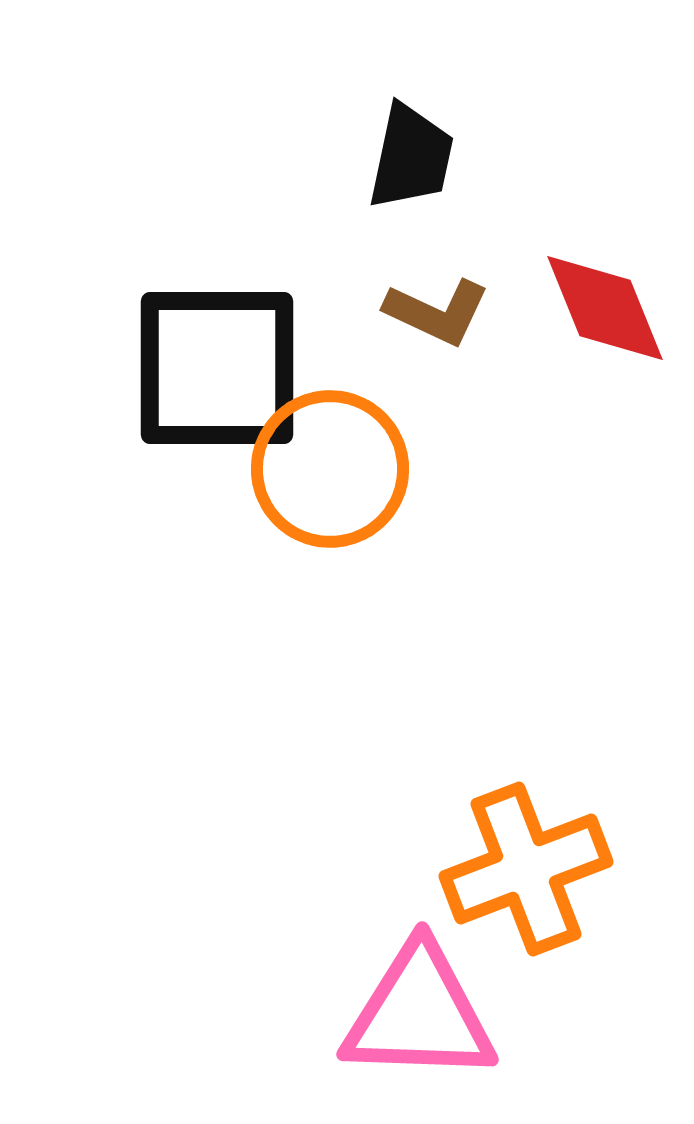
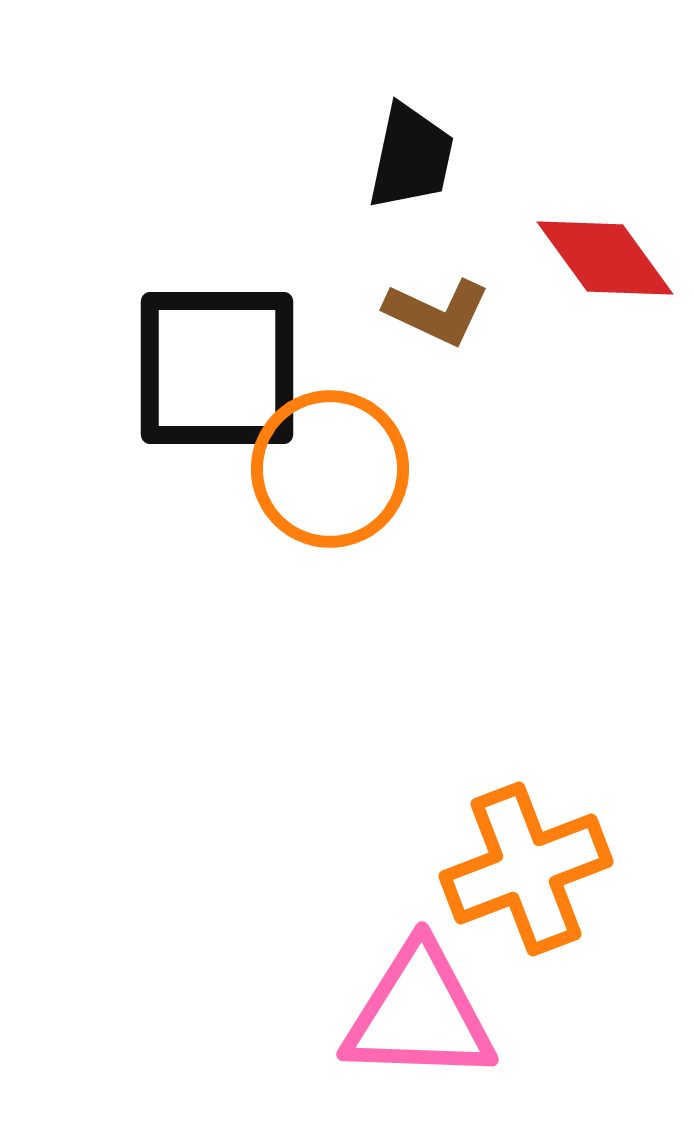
red diamond: moved 50 px up; rotated 14 degrees counterclockwise
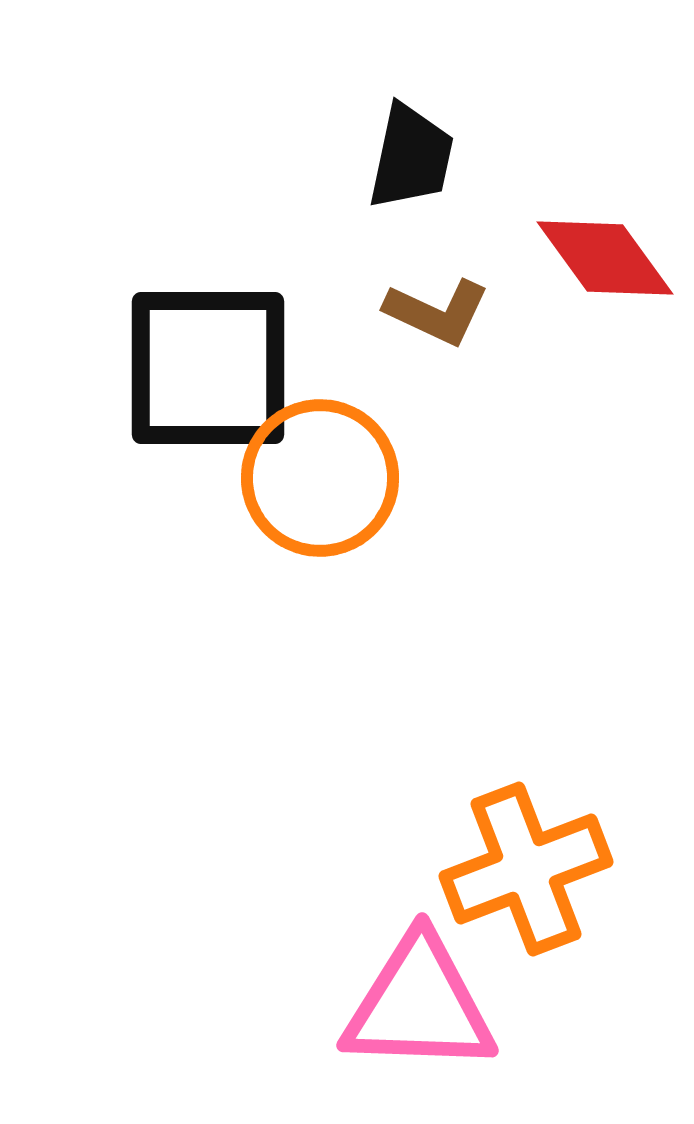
black square: moved 9 px left
orange circle: moved 10 px left, 9 px down
pink triangle: moved 9 px up
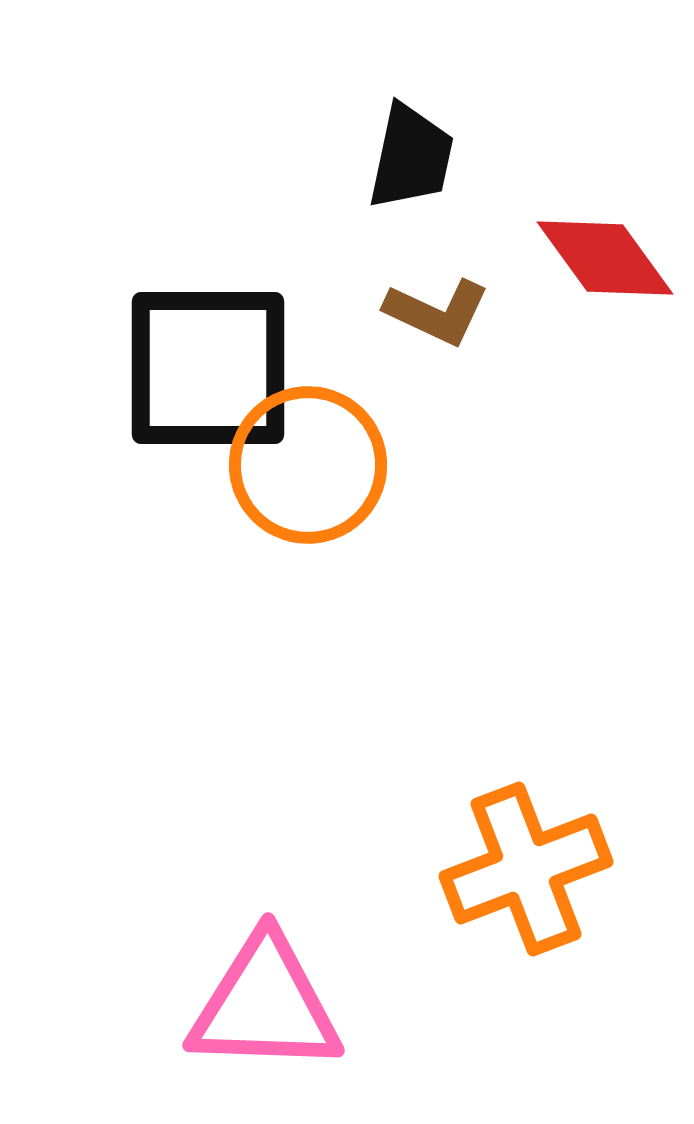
orange circle: moved 12 px left, 13 px up
pink triangle: moved 154 px left
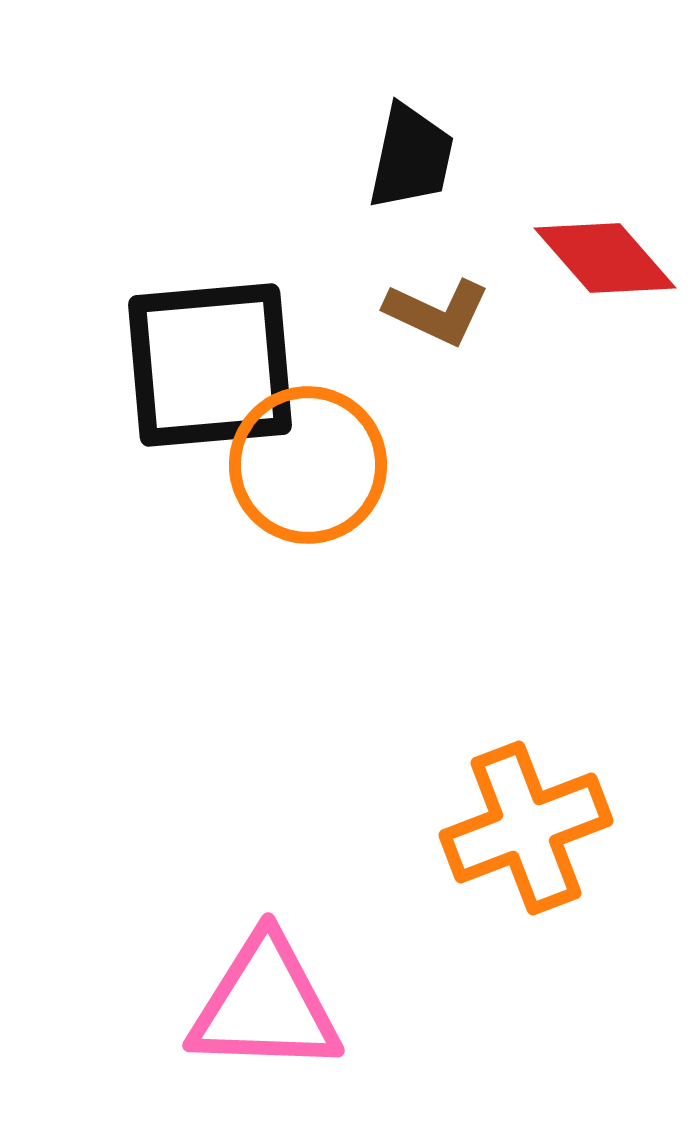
red diamond: rotated 5 degrees counterclockwise
black square: moved 2 px right, 3 px up; rotated 5 degrees counterclockwise
orange cross: moved 41 px up
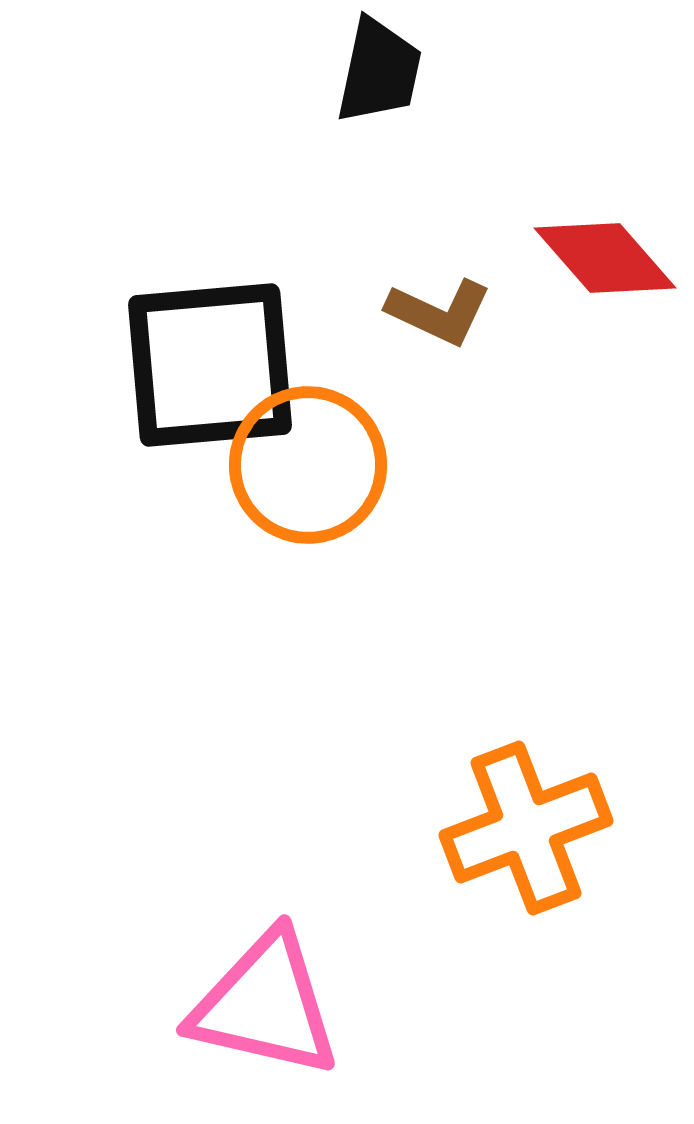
black trapezoid: moved 32 px left, 86 px up
brown L-shape: moved 2 px right
pink triangle: rotated 11 degrees clockwise
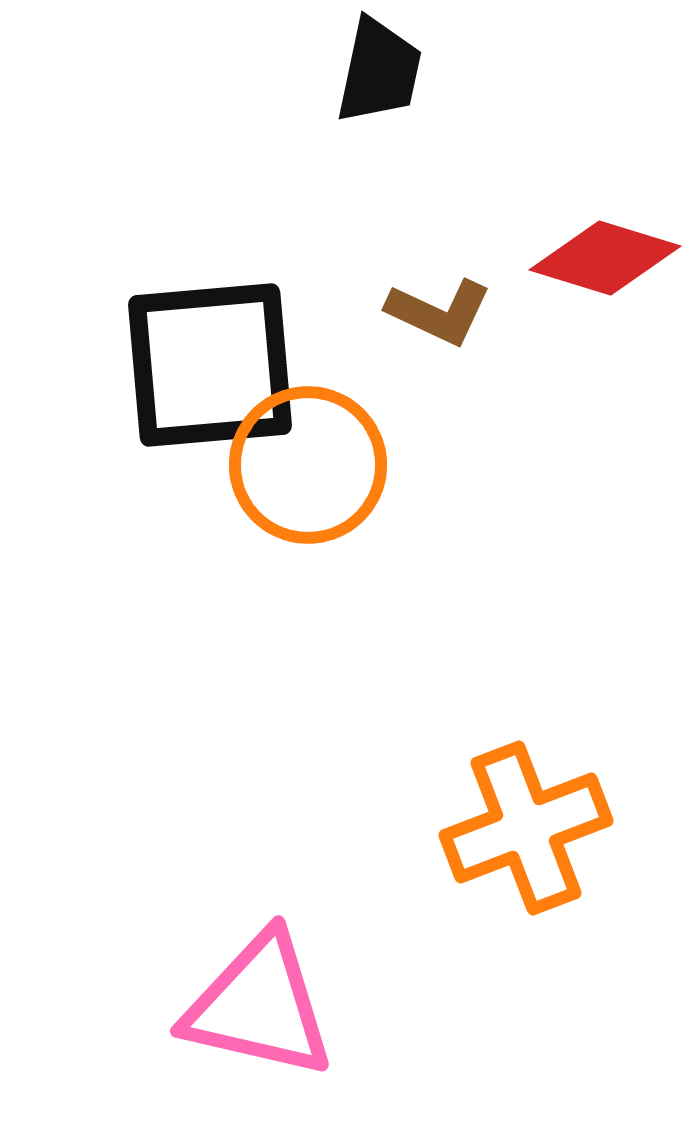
red diamond: rotated 32 degrees counterclockwise
pink triangle: moved 6 px left, 1 px down
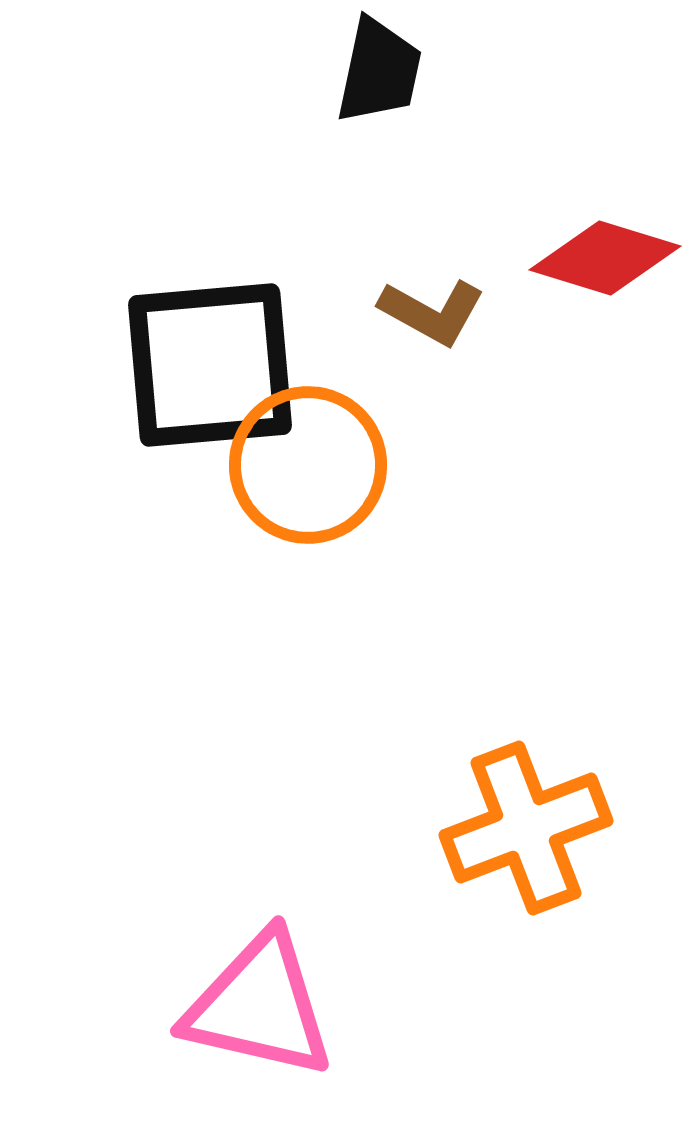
brown L-shape: moved 7 px left; rotated 4 degrees clockwise
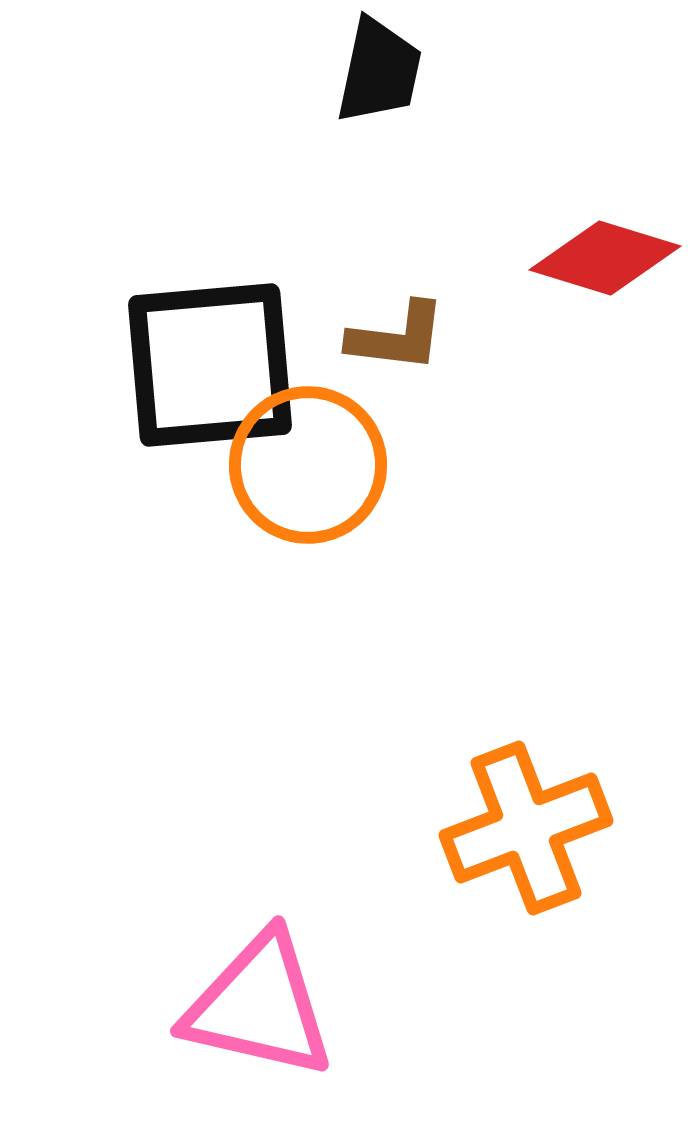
brown L-shape: moved 35 px left, 25 px down; rotated 22 degrees counterclockwise
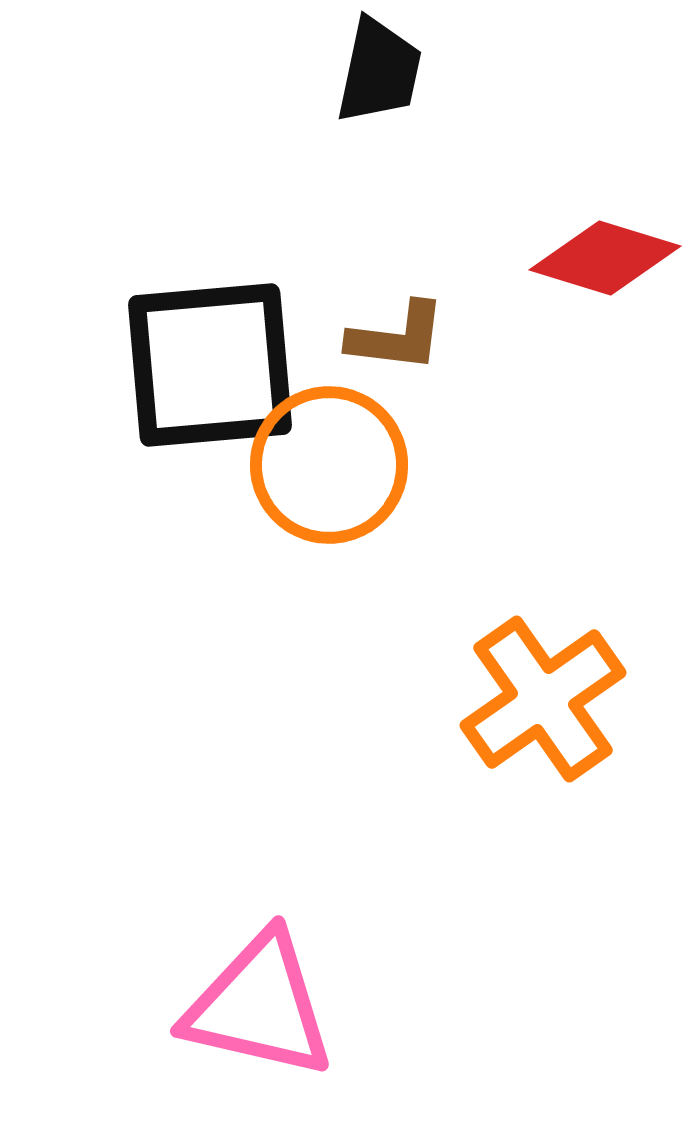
orange circle: moved 21 px right
orange cross: moved 17 px right, 129 px up; rotated 14 degrees counterclockwise
